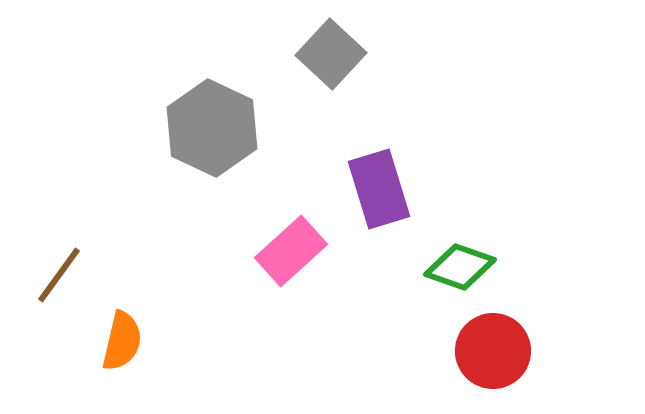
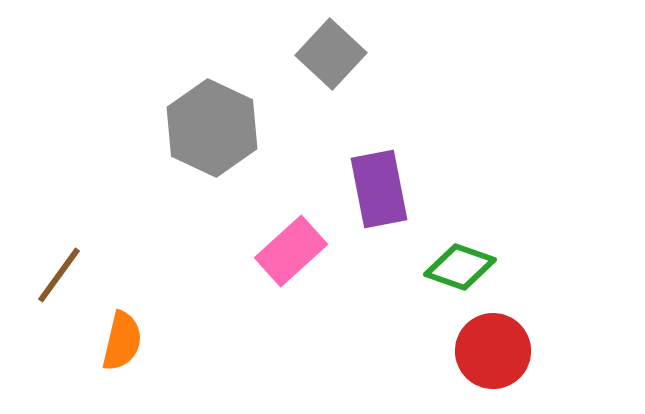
purple rectangle: rotated 6 degrees clockwise
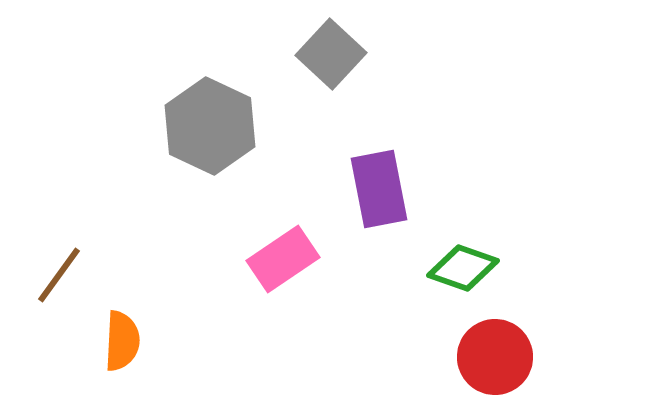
gray hexagon: moved 2 px left, 2 px up
pink rectangle: moved 8 px left, 8 px down; rotated 8 degrees clockwise
green diamond: moved 3 px right, 1 px down
orange semicircle: rotated 10 degrees counterclockwise
red circle: moved 2 px right, 6 px down
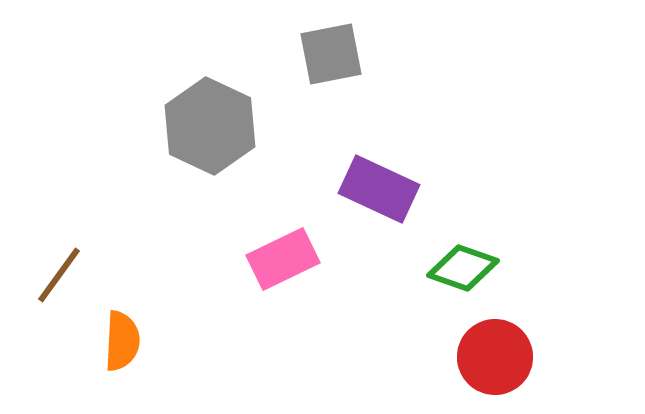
gray square: rotated 36 degrees clockwise
purple rectangle: rotated 54 degrees counterclockwise
pink rectangle: rotated 8 degrees clockwise
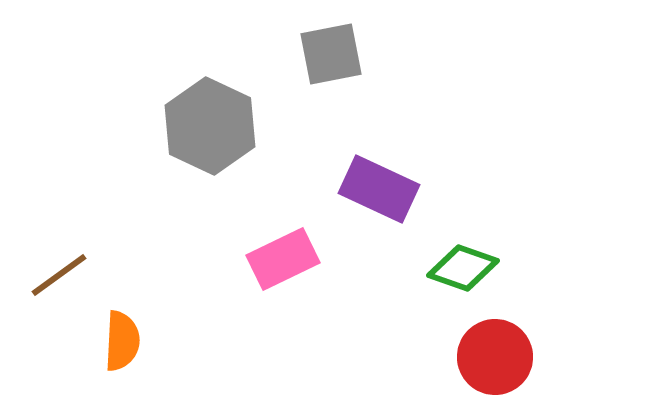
brown line: rotated 18 degrees clockwise
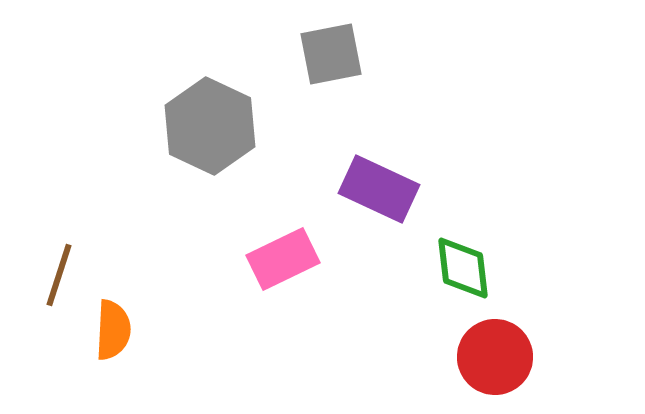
green diamond: rotated 64 degrees clockwise
brown line: rotated 36 degrees counterclockwise
orange semicircle: moved 9 px left, 11 px up
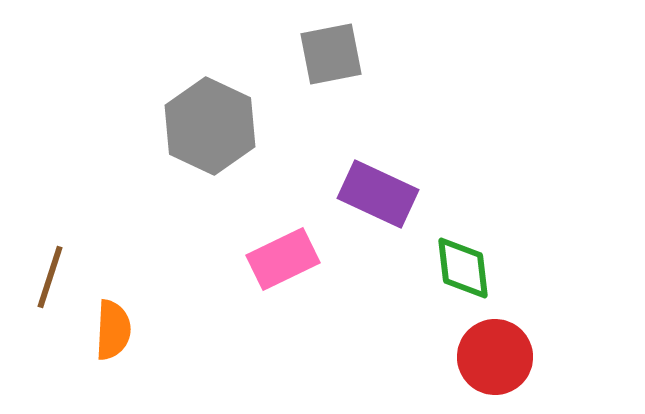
purple rectangle: moved 1 px left, 5 px down
brown line: moved 9 px left, 2 px down
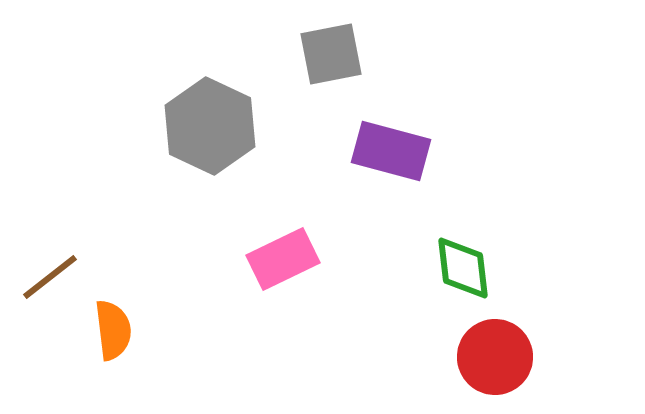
purple rectangle: moved 13 px right, 43 px up; rotated 10 degrees counterclockwise
brown line: rotated 34 degrees clockwise
orange semicircle: rotated 10 degrees counterclockwise
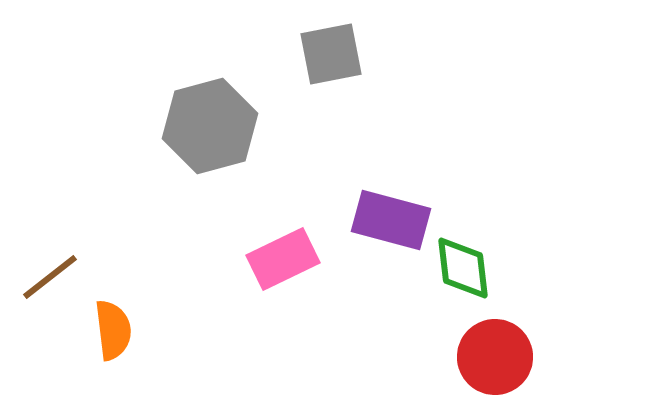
gray hexagon: rotated 20 degrees clockwise
purple rectangle: moved 69 px down
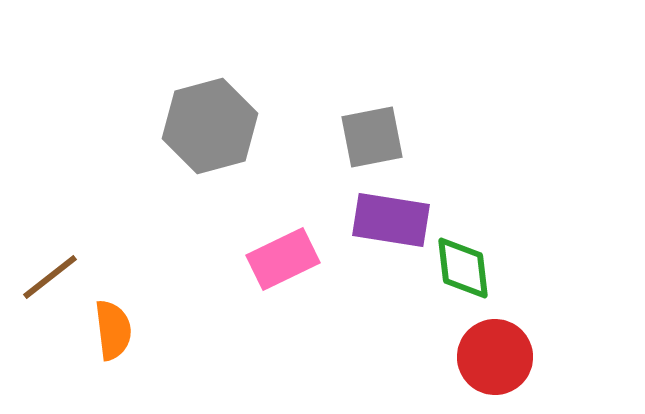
gray square: moved 41 px right, 83 px down
purple rectangle: rotated 6 degrees counterclockwise
